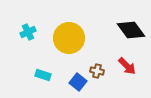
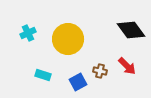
cyan cross: moved 1 px down
yellow circle: moved 1 px left, 1 px down
brown cross: moved 3 px right
blue square: rotated 24 degrees clockwise
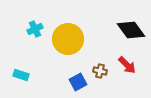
cyan cross: moved 7 px right, 4 px up
red arrow: moved 1 px up
cyan rectangle: moved 22 px left
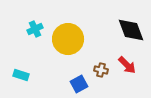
black diamond: rotated 16 degrees clockwise
brown cross: moved 1 px right, 1 px up
blue square: moved 1 px right, 2 px down
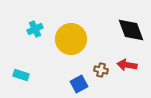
yellow circle: moved 3 px right
red arrow: rotated 144 degrees clockwise
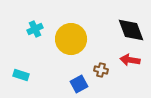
red arrow: moved 3 px right, 5 px up
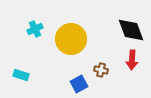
red arrow: moved 2 px right; rotated 96 degrees counterclockwise
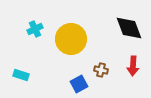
black diamond: moved 2 px left, 2 px up
red arrow: moved 1 px right, 6 px down
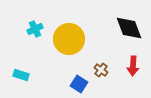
yellow circle: moved 2 px left
brown cross: rotated 24 degrees clockwise
blue square: rotated 30 degrees counterclockwise
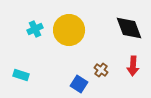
yellow circle: moved 9 px up
